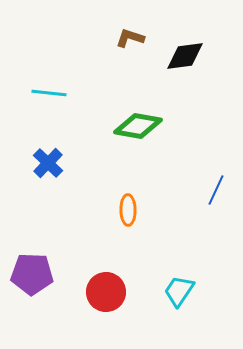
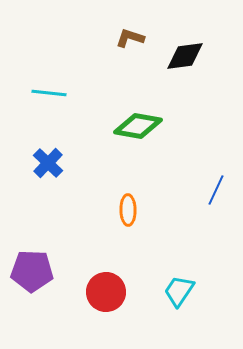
purple pentagon: moved 3 px up
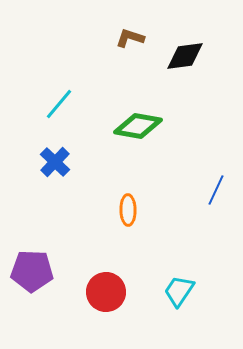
cyan line: moved 10 px right, 11 px down; rotated 56 degrees counterclockwise
blue cross: moved 7 px right, 1 px up
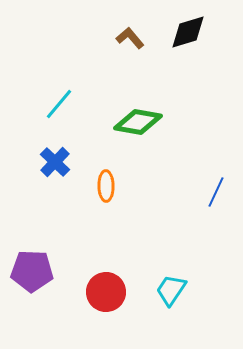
brown L-shape: rotated 32 degrees clockwise
black diamond: moved 3 px right, 24 px up; rotated 9 degrees counterclockwise
green diamond: moved 4 px up
blue line: moved 2 px down
orange ellipse: moved 22 px left, 24 px up
cyan trapezoid: moved 8 px left, 1 px up
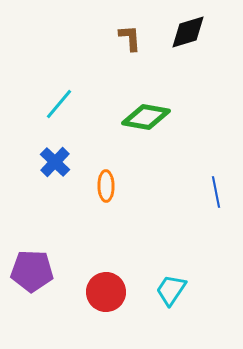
brown L-shape: rotated 36 degrees clockwise
green diamond: moved 8 px right, 5 px up
blue line: rotated 36 degrees counterclockwise
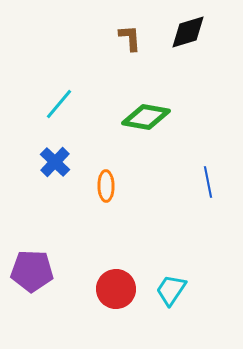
blue line: moved 8 px left, 10 px up
red circle: moved 10 px right, 3 px up
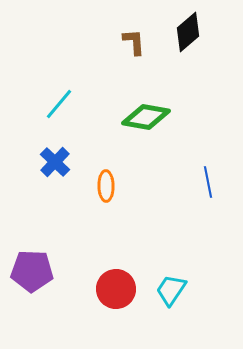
black diamond: rotated 24 degrees counterclockwise
brown L-shape: moved 4 px right, 4 px down
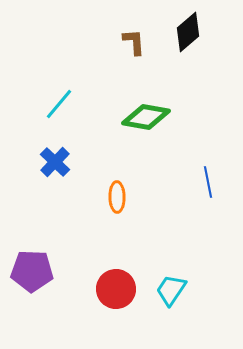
orange ellipse: moved 11 px right, 11 px down
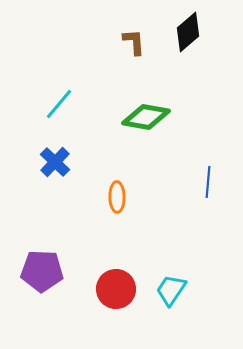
blue line: rotated 16 degrees clockwise
purple pentagon: moved 10 px right
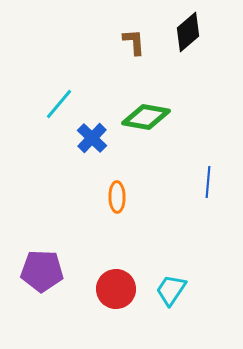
blue cross: moved 37 px right, 24 px up
